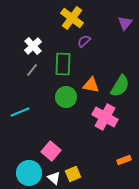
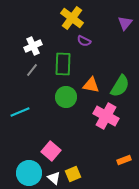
purple semicircle: rotated 112 degrees counterclockwise
white cross: rotated 18 degrees clockwise
pink cross: moved 1 px right, 1 px up
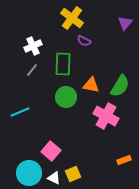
white triangle: rotated 16 degrees counterclockwise
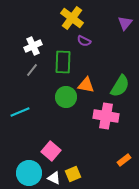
green rectangle: moved 2 px up
orange triangle: moved 5 px left
pink cross: rotated 20 degrees counterclockwise
orange rectangle: rotated 16 degrees counterclockwise
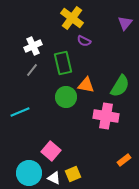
green rectangle: moved 1 px down; rotated 15 degrees counterclockwise
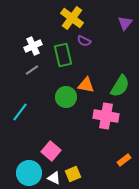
green rectangle: moved 8 px up
gray line: rotated 16 degrees clockwise
cyan line: rotated 30 degrees counterclockwise
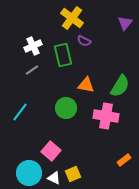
green circle: moved 11 px down
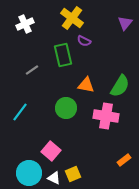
white cross: moved 8 px left, 22 px up
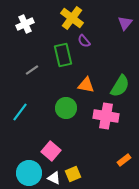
purple semicircle: rotated 24 degrees clockwise
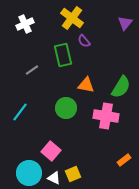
green semicircle: moved 1 px right, 1 px down
